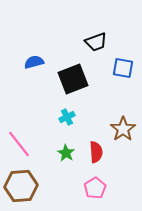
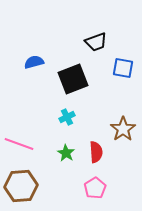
pink line: rotated 32 degrees counterclockwise
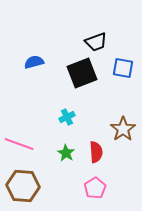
black square: moved 9 px right, 6 px up
brown hexagon: moved 2 px right; rotated 8 degrees clockwise
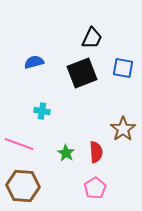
black trapezoid: moved 4 px left, 4 px up; rotated 45 degrees counterclockwise
cyan cross: moved 25 px left, 6 px up; rotated 35 degrees clockwise
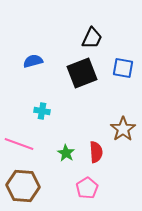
blue semicircle: moved 1 px left, 1 px up
pink pentagon: moved 8 px left
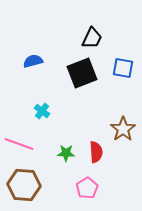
cyan cross: rotated 28 degrees clockwise
green star: rotated 30 degrees counterclockwise
brown hexagon: moved 1 px right, 1 px up
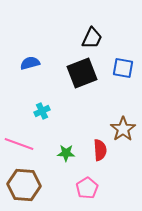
blue semicircle: moved 3 px left, 2 px down
cyan cross: rotated 28 degrees clockwise
red semicircle: moved 4 px right, 2 px up
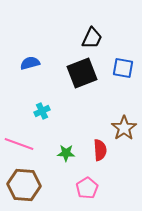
brown star: moved 1 px right, 1 px up
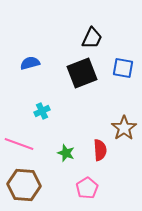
green star: rotated 18 degrees clockwise
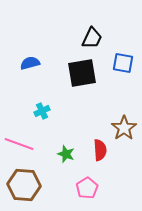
blue square: moved 5 px up
black square: rotated 12 degrees clockwise
green star: moved 1 px down
